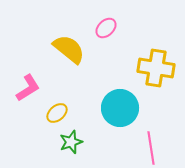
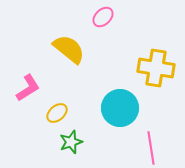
pink ellipse: moved 3 px left, 11 px up
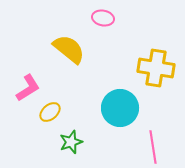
pink ellipse: moved 1 px down; rotated 55 degrees clockwise
yellow ellipse: moved 7 px left, 1 px up
pink line: moved 2 px right, 1 px up
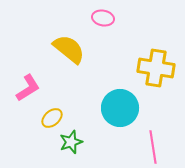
yellow ellipse: moved 2 px right, 6 px down
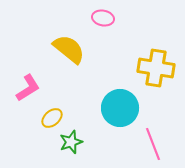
pink line: moved 3 px up; rotated 12 degrees counterclockwise
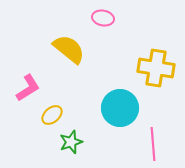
yellow ellipse: moved 3 px up
pink line: rotated 16 degrees clockwise
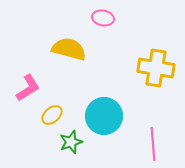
yellow semicircle: rotated 24 degrees counterclockwise
cyan circle: moved 16 px left, 8 px down
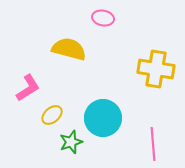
yellow cross: moved 1 px down
cyan circle: moved 1 px left, 2 px down
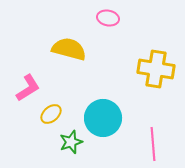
pink ellipse: moved 5 px right
yellow ellipse: moved 1 px left, 1 px up
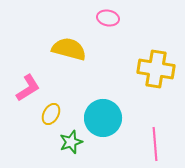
yellow ellipse: rotated 20 degrees counterclockwise
pink line: moved 2 px right
